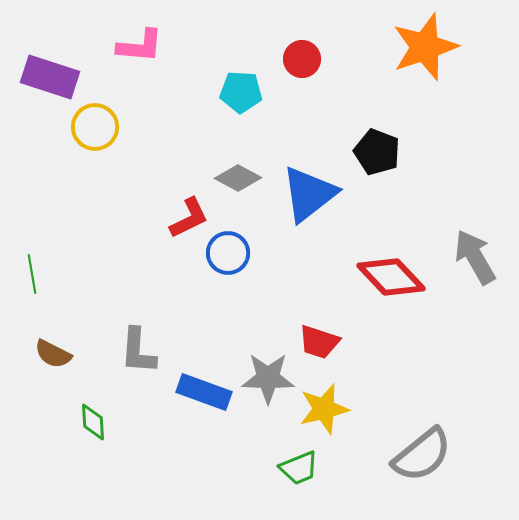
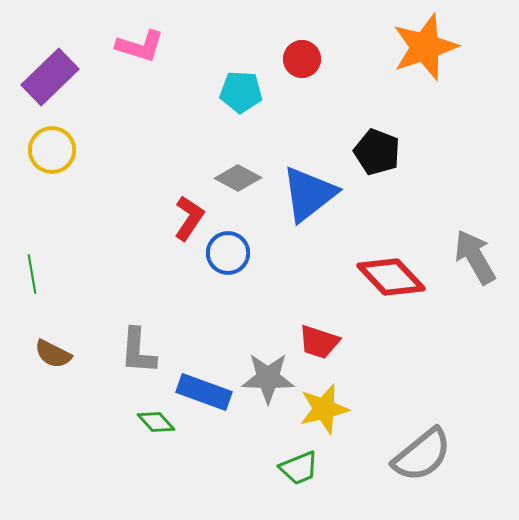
pink L-shape: rotated 12 degrees clockwise
purple rectangle: rotated 62 degrees counterclockwise
yellow circle: moved 43 px left, 23 px down
red L-shape: rotated 30 degrees counterclockwise
green diamond: moved 63 px right; rotated 39 degrees counterclockwise
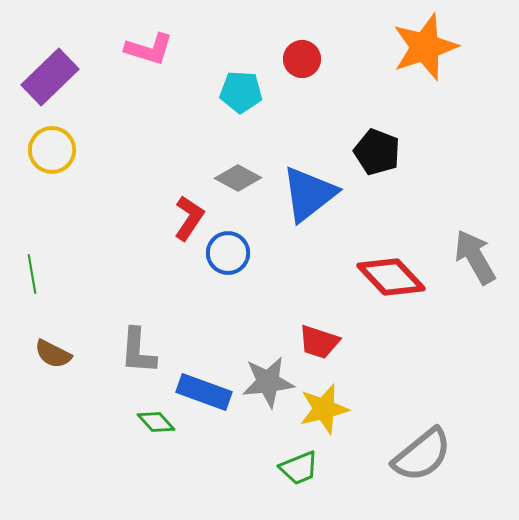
pink L-shape: moved 9 px right, 3 px down
gray star: moved 4 px down; rotated 8 degrees counterclockwise
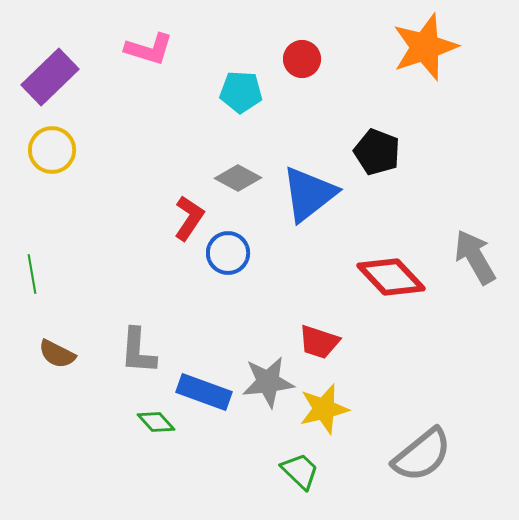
brown semicircle: moved 4 px right
green trapezoid: moved 1 px right, 3 px down; rotated 114 degrees counterclockwise
